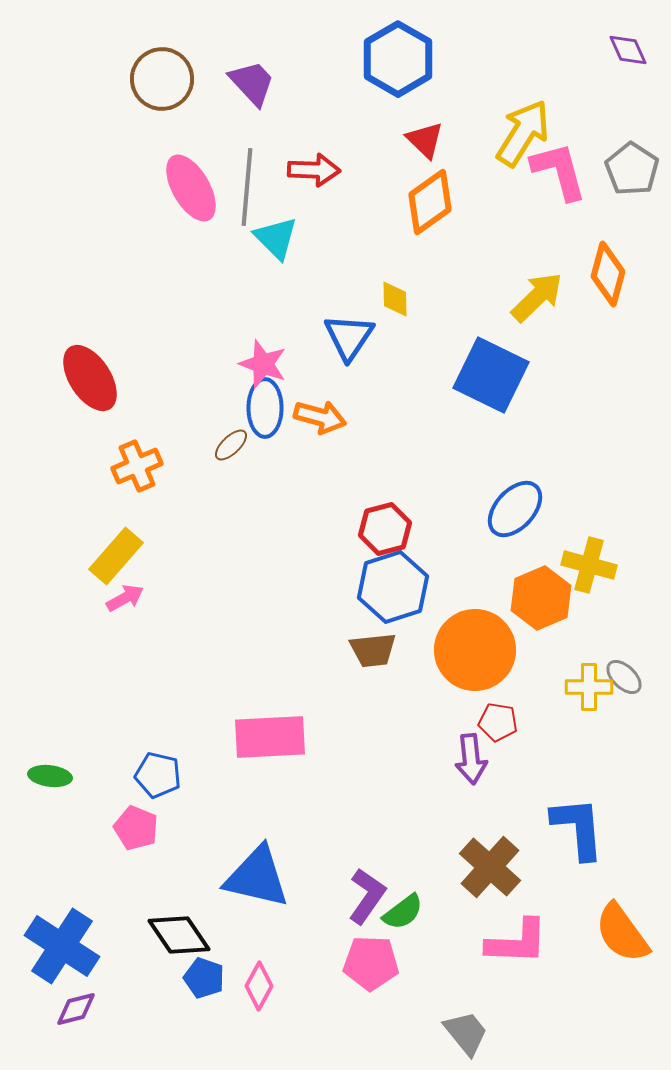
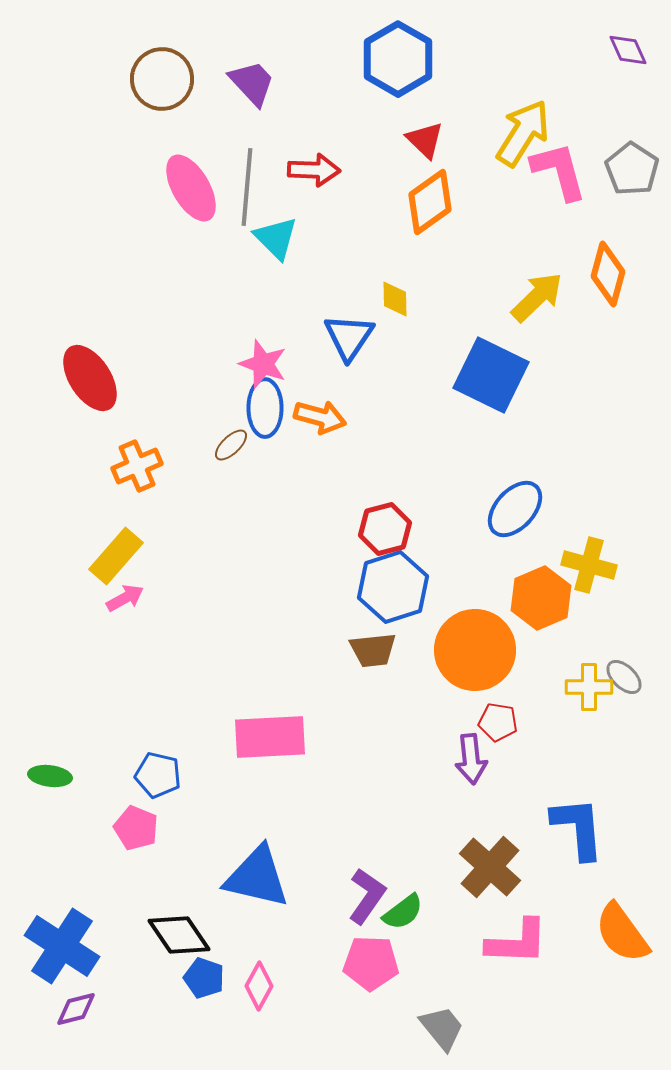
gray trapezoid at (466, 1033): moved 24 px left, 5 px up
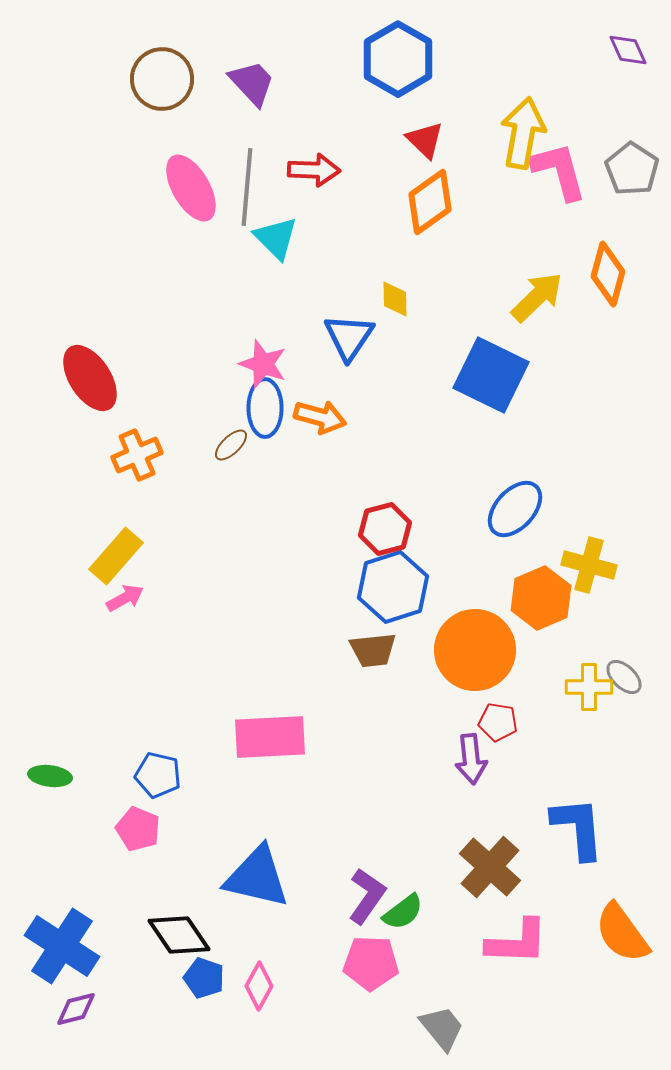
yellow arrow at (523, 133): rotated 22 degrees counterclockwise
orange cross at (137, 466): moved 11 px up
pink pentagon at (136, 828): moved 2 px right, 1 px down
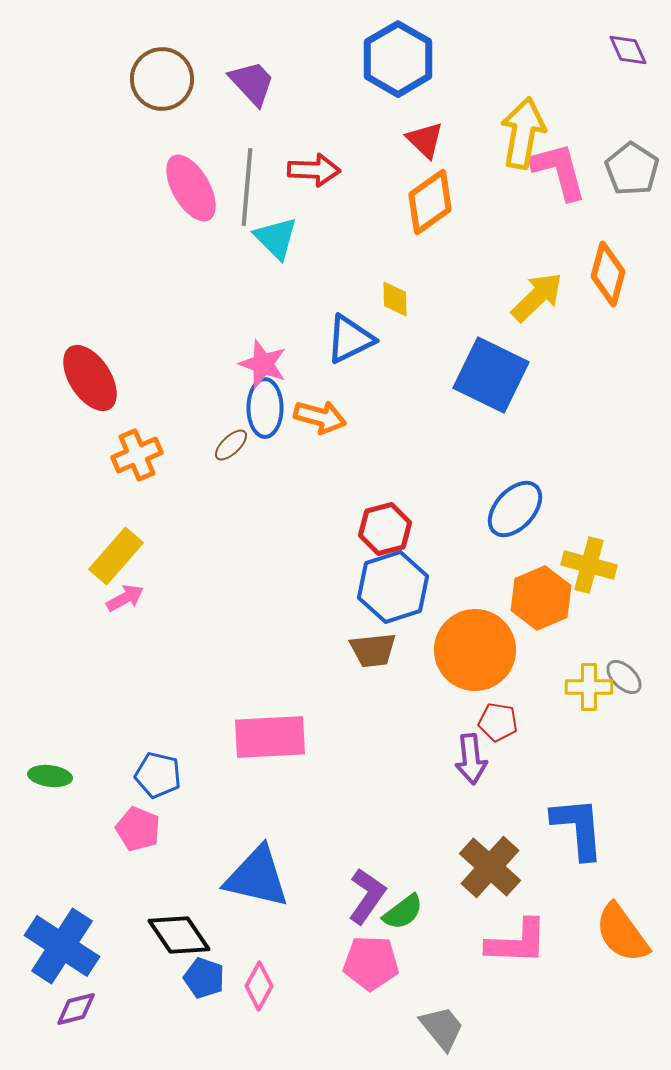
blue triangle at (349, 337): moved 1 px right, 2 px down; rotated 30 degrees clockwise
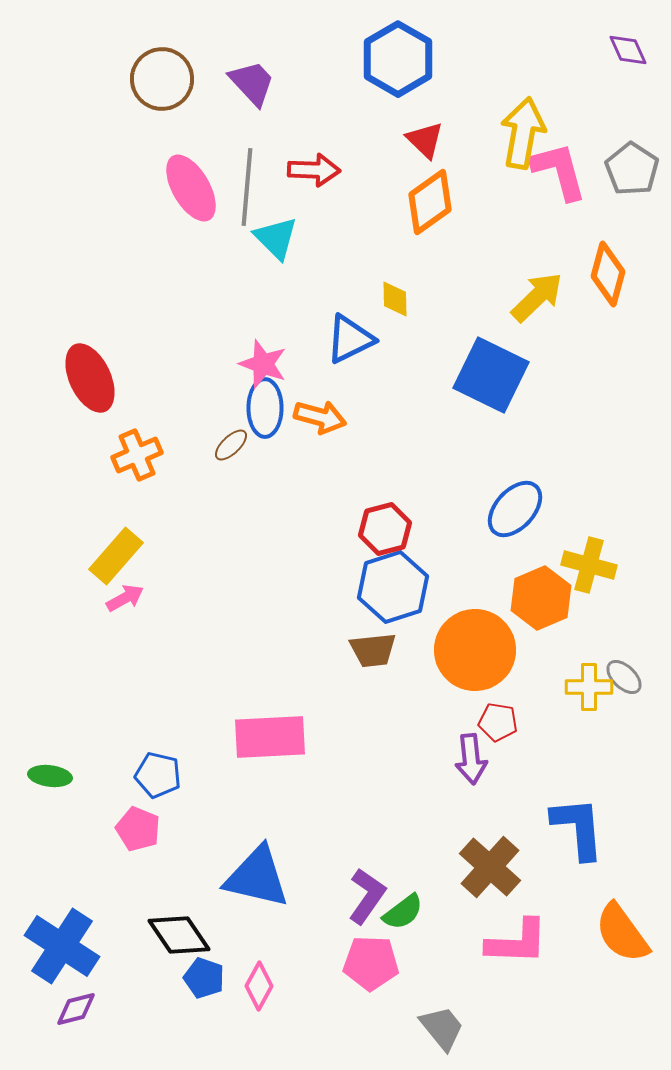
red ellipse at (90, 378): rotated 8 degrees clockwise
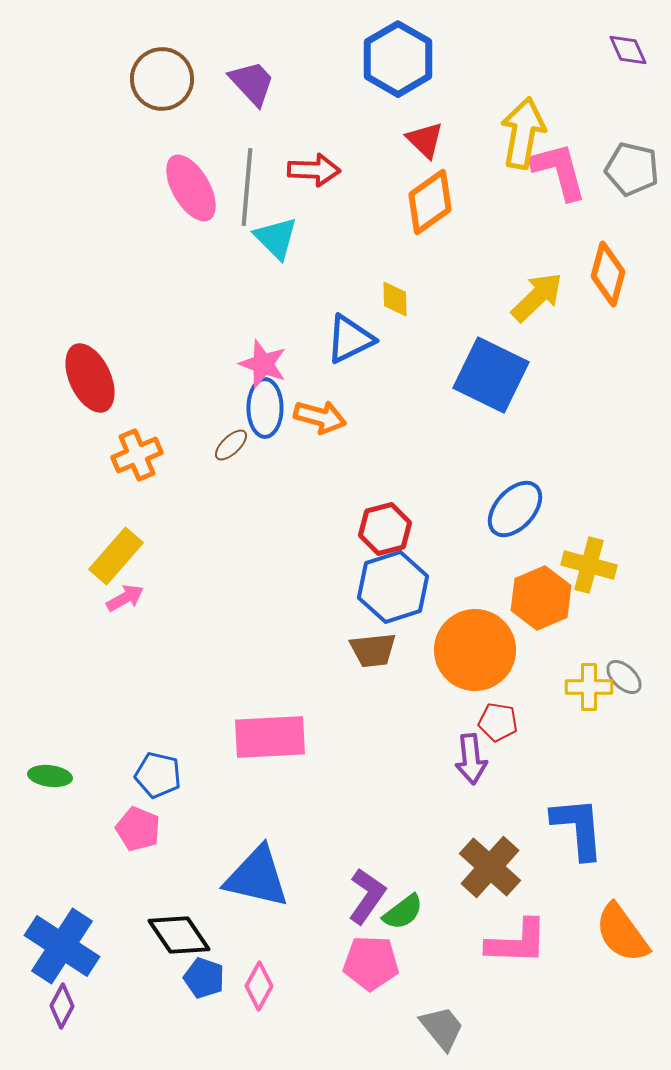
gray pentagon at (632, 169): rotated 20 degrees counterclockwise
purple diamond at (76, 1009): moved 14 px left, 3 px up; rotated 48 degrees counterclockwise
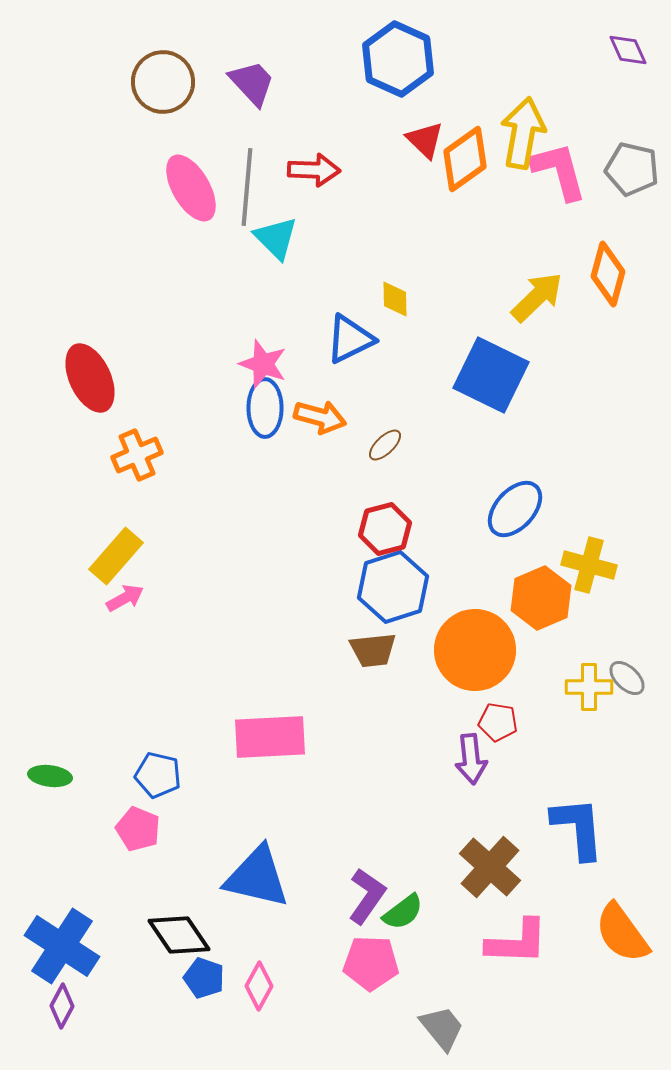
blue hexagon at (398, 59): rotated 6 degrees counterclockwise
brown circle at (162, 79): moved 1 px right, 3 px down
orange diamond at (430, 202): moved 35 px right, 43 px up
brown ellipse at (231, 445): moved 154 px right
gray ellipse at (624, 677): moved 3 px right, 1 px down
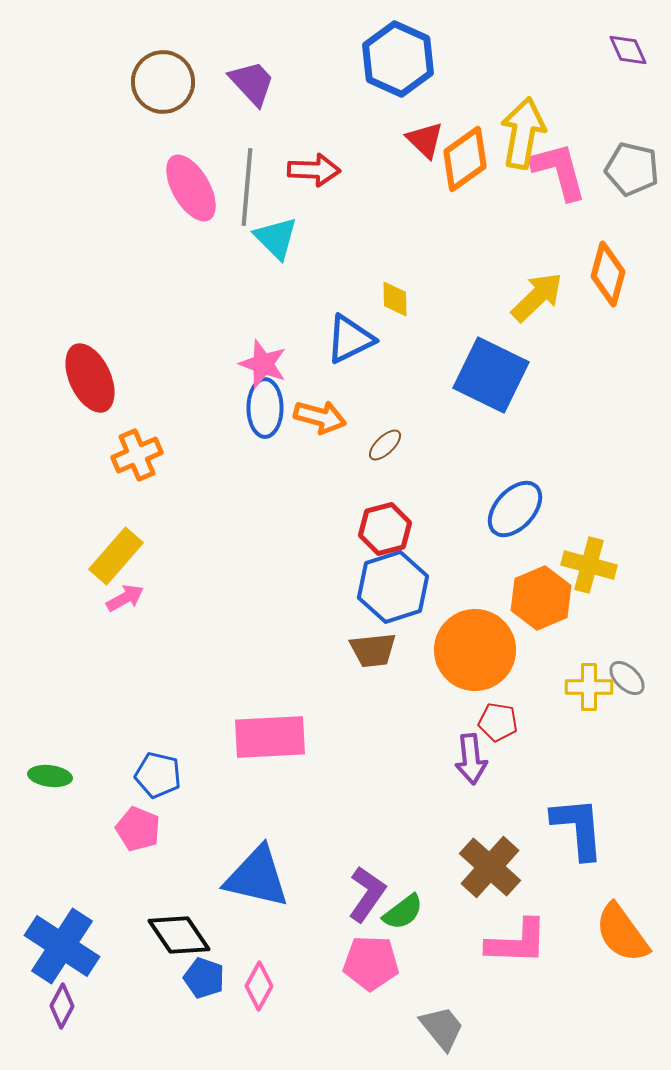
purple L-shape at (367, 896): moved 2 px up
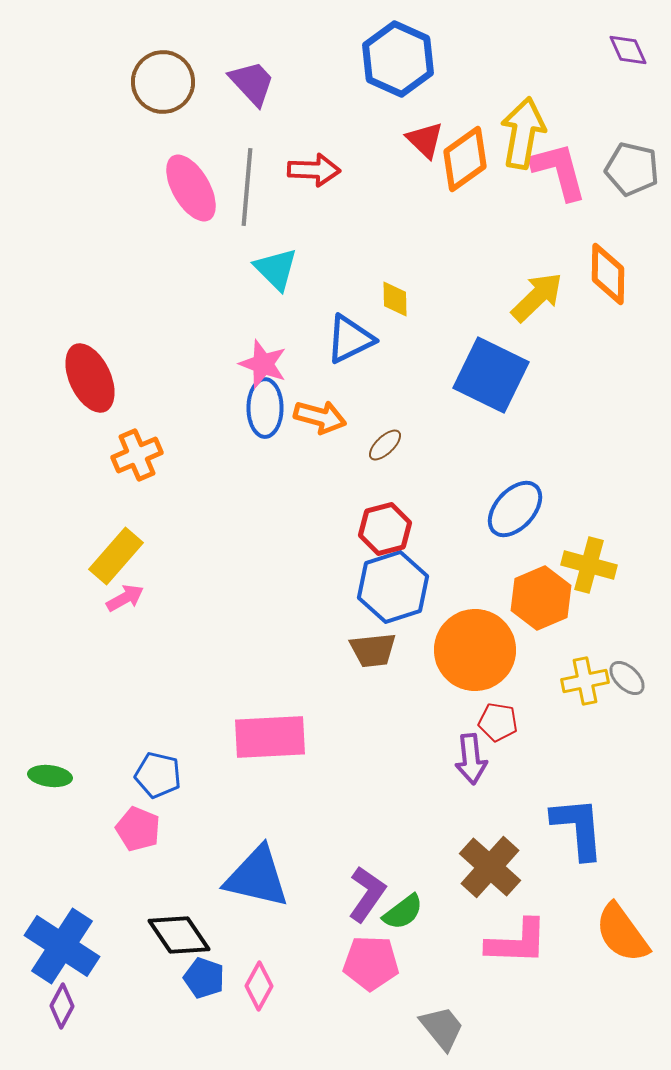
cyan triangle at (276, 238): moved 31 px down
orange diamond at (608, 274): rotated 14 degrees counterclockwise
yellow cross at (589, 687): moved 4 px left, 6 px up; rotated 12 degrees counterclockwise
